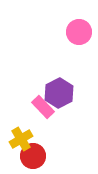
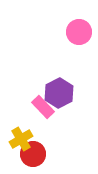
red circle: moved 2 px up
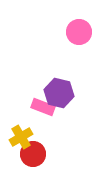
purple hexagon: rotated 20 degrees counterclockwise
pink rectangle: rotated 25 degrees counterclockwise
yellow cross: moved 2 px up
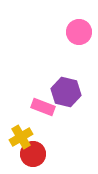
purple hexagon: moved 7 px right, 1 px up
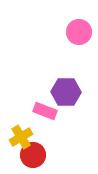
purple hexagon: rotated 12 degrees counterclockwise
pink rectangle: moved 2 px right, 4 px down
red circle: moved 1 px down
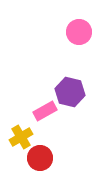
purple hexagon: moved 4 px right; rotated 12 degrees clockwise
pink rectangle: rotated 50 degrees counterclockwise
red circle: moved 7 px right, 3 px down
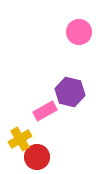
yellow cross: moved 1 px left, 2 px down
red circle: moved 3 px left, 1 px up
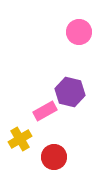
red circle: moved 17 px right
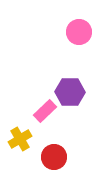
purple hexagon: rotated 12 degrees counterclockwise
pink rectangle: rotated 15 degrees counterclockwise
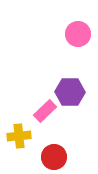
pink circle: moved 1 px left, 2 px down
yellow cross: moved 1 px left, 3 px up; rotated 25 degrees clockwise
